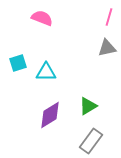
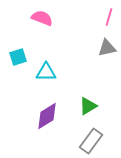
cyan square: moved 6 px up
purple diamond: moved 3 px left, 1 px down
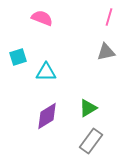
gray triangle: moved 1 px left, 4 px down
green triangle: moved 2 px down
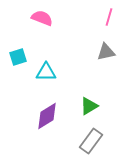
green triangle: moved 1 px right, 2 px up
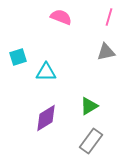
pink semicircle: moved 19 px right, 1 px up
purple diamond: moved 1 px left, 2 px down
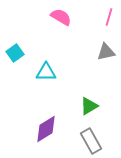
pink semicircle: rotated 10 degrees clockwise
cyan square: moved 3 px left, 4 px up; rotated 18 degrees counterclockwise
purple diamond: moved 11 px down
gray rectangle: rotated 65 degrees counterclockwise
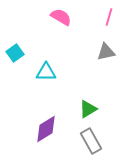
green triangle: moved 1 px left, 3 px down
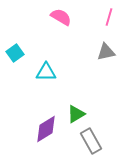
green triangle: moved 12 px left, 5 px down
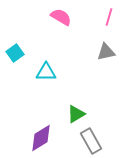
purple diamond: moved 5 px left, 9 px down
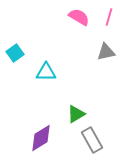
pink semicircle: moved 18 px right
gray rectangle: moved 1 px right, 1 px up
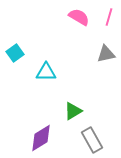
gray triangle: moved 2 px down
green triangle: moved 3 px left, 3 px up
